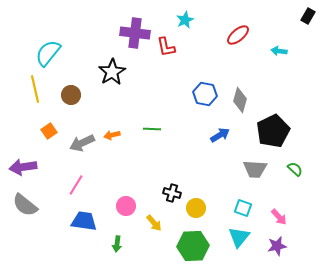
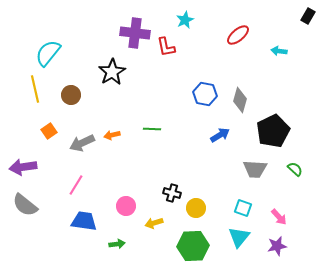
yellow arrow: rotated 114 degrees clockwise
green arrow: rotated 105 degrees counterclockwise
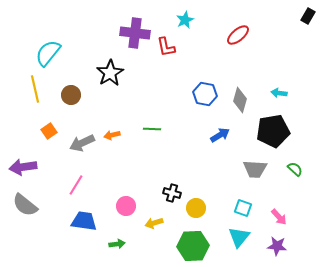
cyan arrow: moved 42 px down
black star: moved 2 px left, 1 px down
black pentagon: rotated 16 degrees clockwise
purple star: rotated 18 degrees clockwise
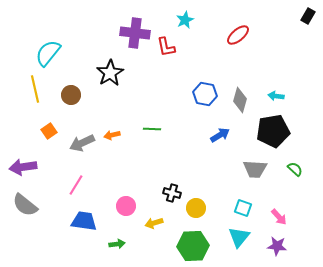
cyan arrow: moved 3 px left, 3 px down
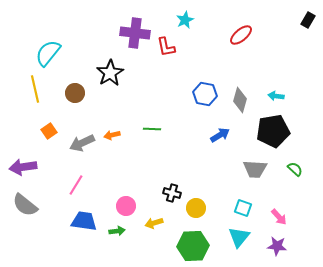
black rectangle: moved 4 px down
red ellipse: moved 3 px right
brown circle: moved 4 px right, 2 px up
green arrow: moved 13 px up
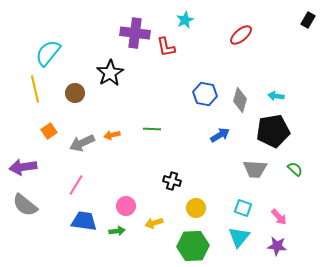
black cross: moved 12 px up
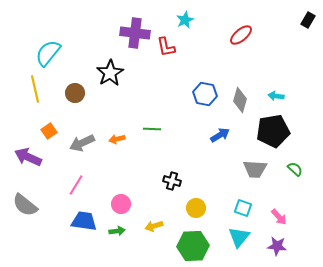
orange arrow: moved 5 px right, 4 px down
purple arrow: moved 5 px right, 10 px up; rotated 32 degrees clockwise
pink circle: moved 5 px left, 2 px up
yellow arrow: moved 3 px down
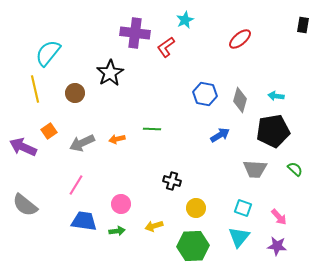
black rectangle: moved 5 px left, 5 px down; rotated 21 degrees counterclockwise
red ellipse: moved 1 px left, 4 px down
red L-shape: rotated 65 degrees clockwise
purple arrow: moved 5 px left, 10 px up
